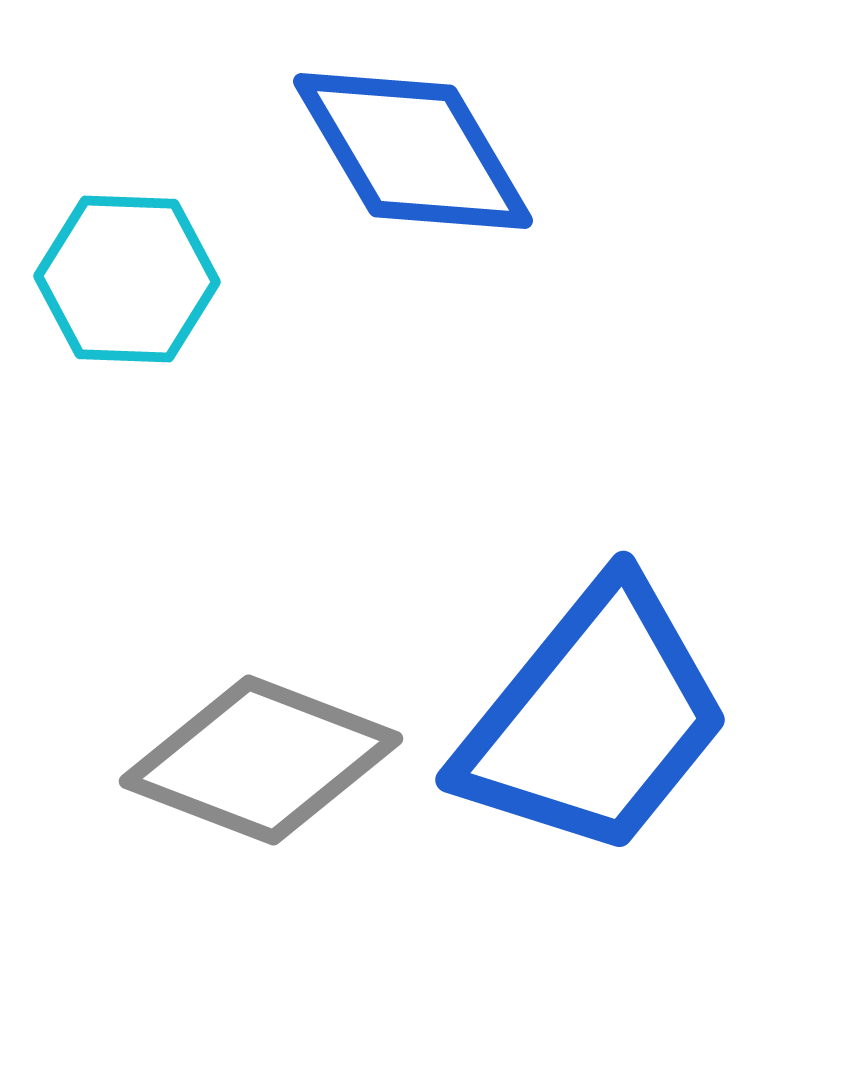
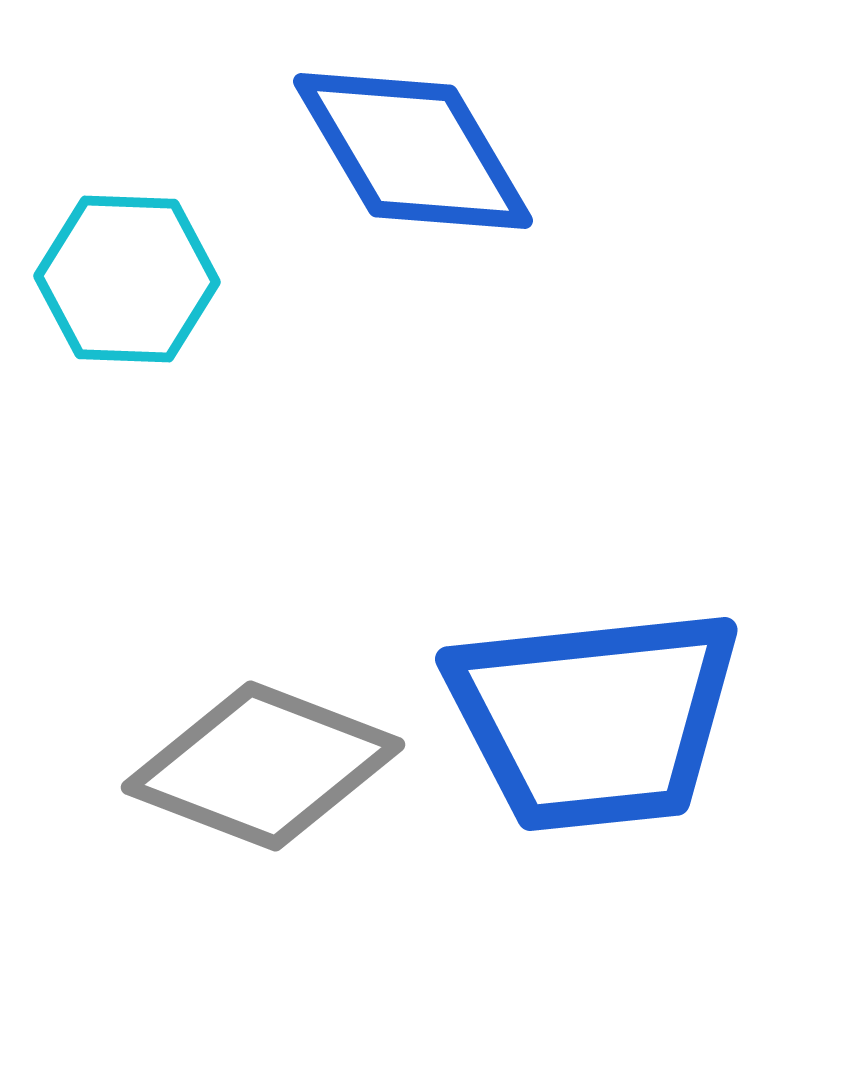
blue trapezoid: rotated 45 degrees clockwise
gray diamond: moved 2 px right, 6 px down
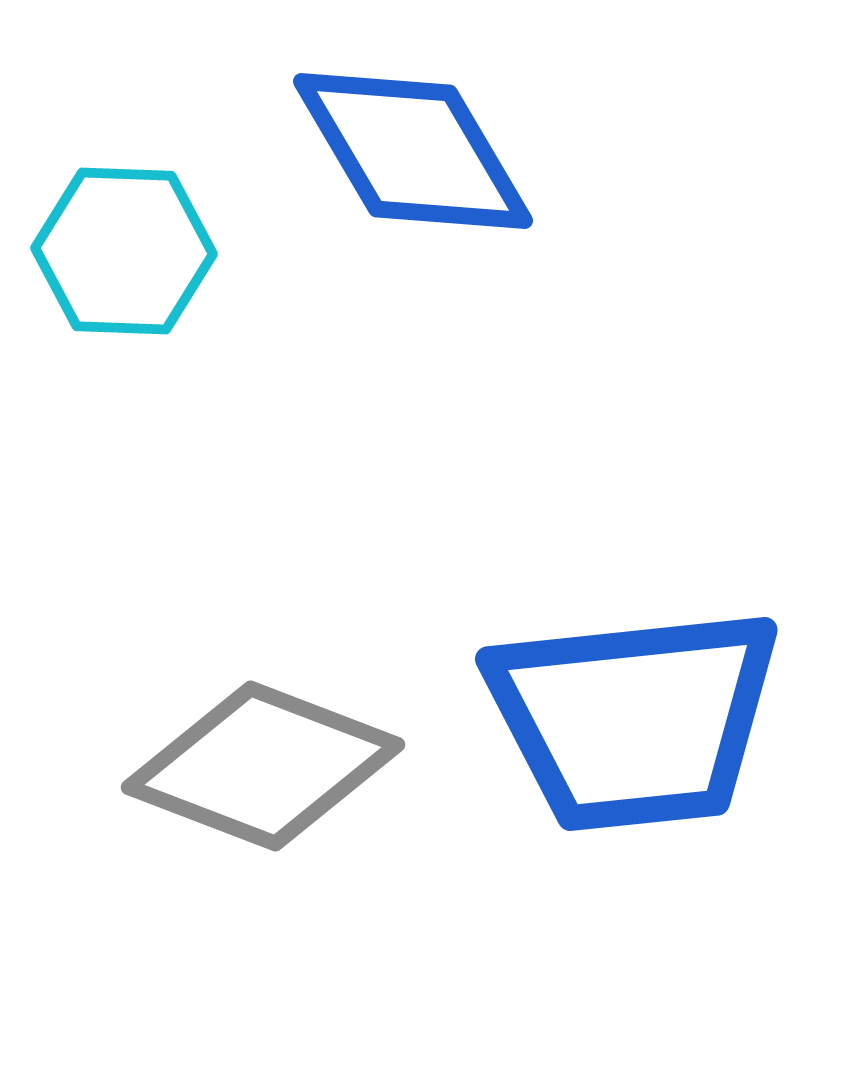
cyan hexagon: moved 3 px left, 28 px up
blue trapezoid: moved 40 px right
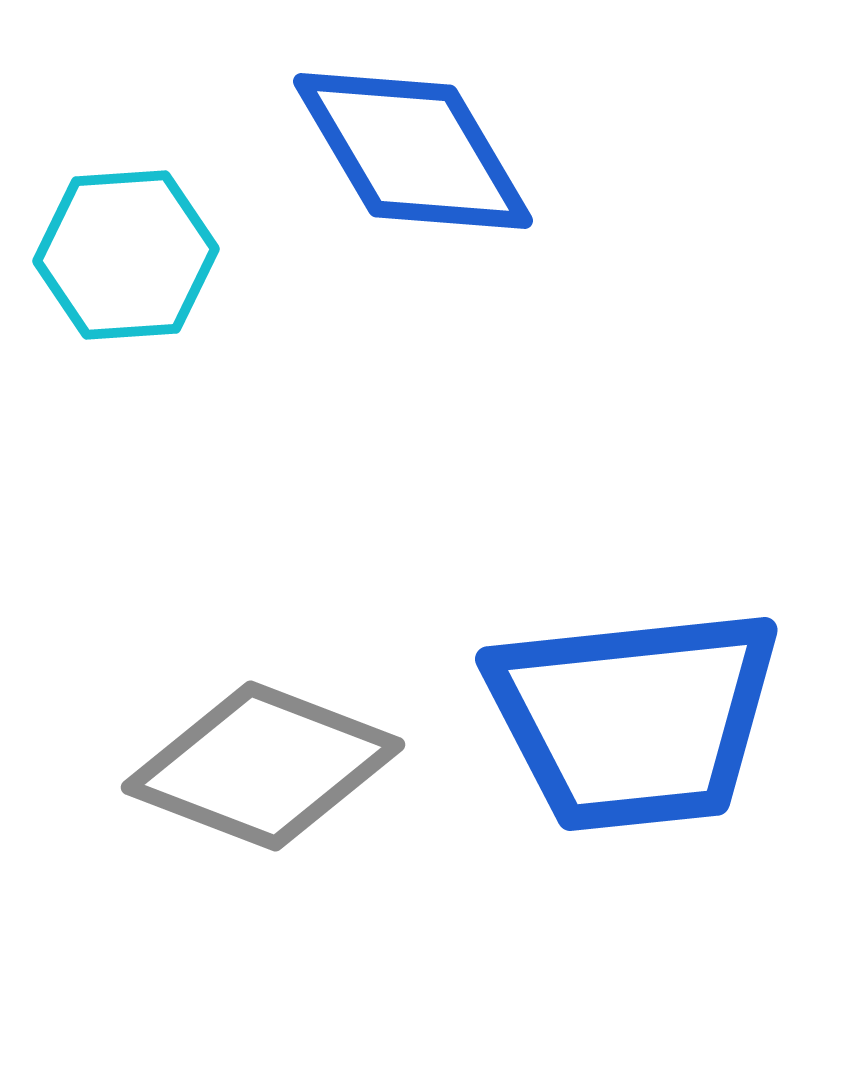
cyan hexagon: moved 2 px right, 4 px down; rotated 6 degrees counterclockwise
